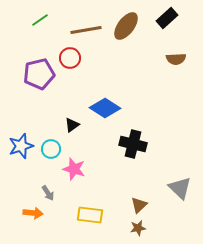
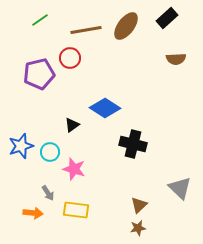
cyan circle: moved 1 px left, 3 px down
yellow rectangle: moved 14 px left, 5 px up
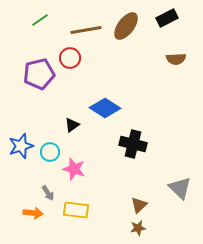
black rectangle: rotated 15 degrees clockwise
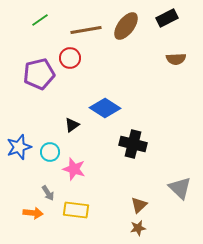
blue star: moved 2 px left, 1 px down
